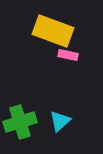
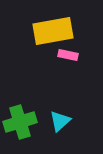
yellow rectangle: rotated 30 degrees counterclockwise
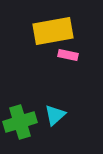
cyan triangle: moved 5 px left, 6 px up
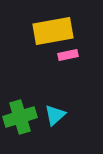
pink rectangle: rotated 24 degrees counterclockwise
green cross: moved 5 px up
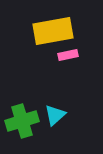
green cross: moved 2 px right, 4 px down
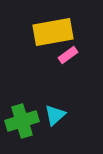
yellow rectangle: moved 1 px down
pink rectangle: rotated 24 degrees counterclockwise
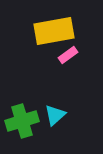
yellow rectangle: moved 1 px right, 1 px up
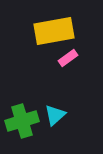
pink rectangle: moved 3 px down
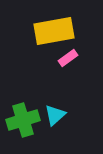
green cross: moved 1 px right, 1 px up
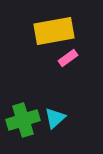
cyan triangle: moved 3 px down
